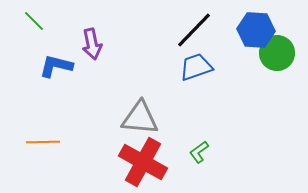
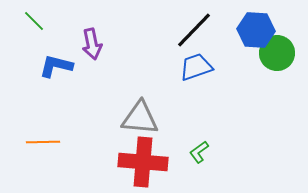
red cross: rotated 24 degrees counterclockwise
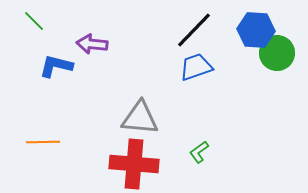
purple arrow: rotated 108 degrees clockwise
red cross: moved 9 px left, 2 px down
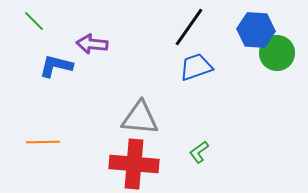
black line: moved 5 px left, 3 px up; rotated 9 degrees counterclockwise
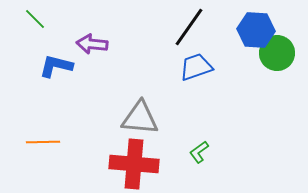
green line: moved 1 px right, 2 px up
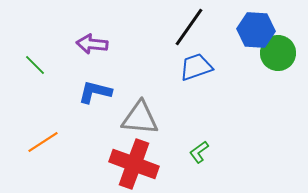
green line: moved 46 px down
green circle: moved 1 px right
blue L-shape: moved 39 px right, 26 px down
orange line: rotated 32 degrees counterclockwise
red cross: rotated 15 degrees clockwise
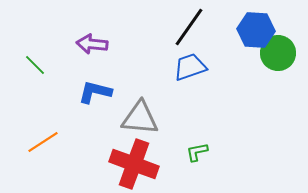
blue trapezoid: moved 6 px left
green L-shape: moved 2 px left; rotated 25 degrees clockwise
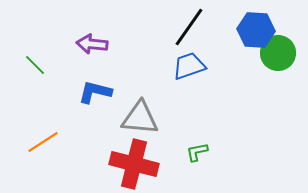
blue trapezoid: moved 1 px left, 1 px up
red cross: rotated 6 degrees counterclockwise
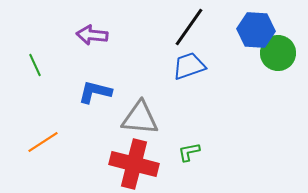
purple arrow: moved 9 px up
green line: rotated 20 degrees clockwise
green L-shape: moved 8 px left
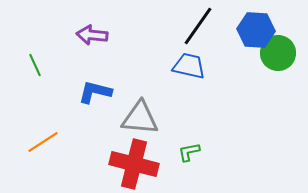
black line: moved 9 px right, 1 px up
blue trapezoid: rotated 32 degrees clockwise
